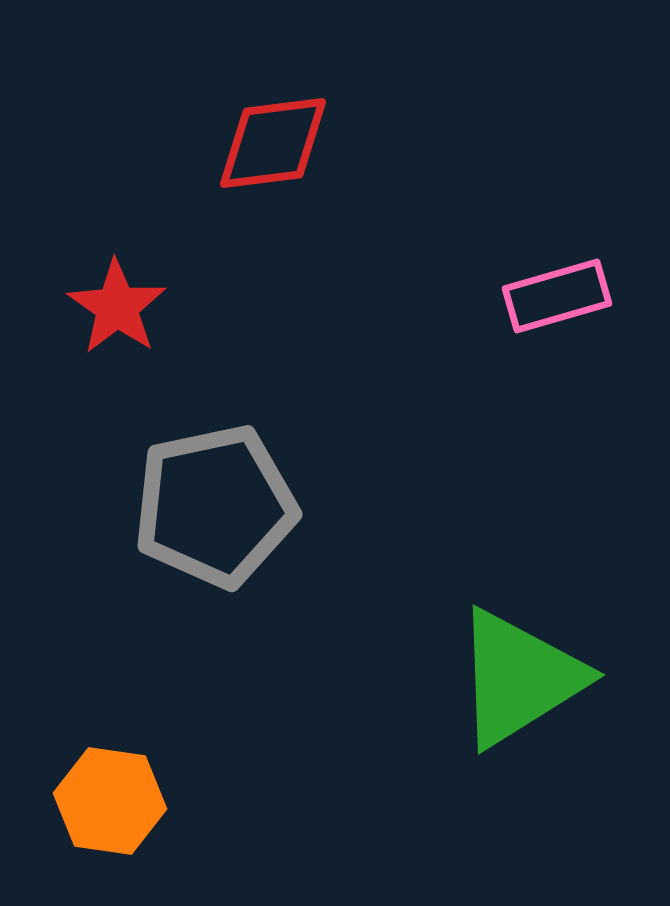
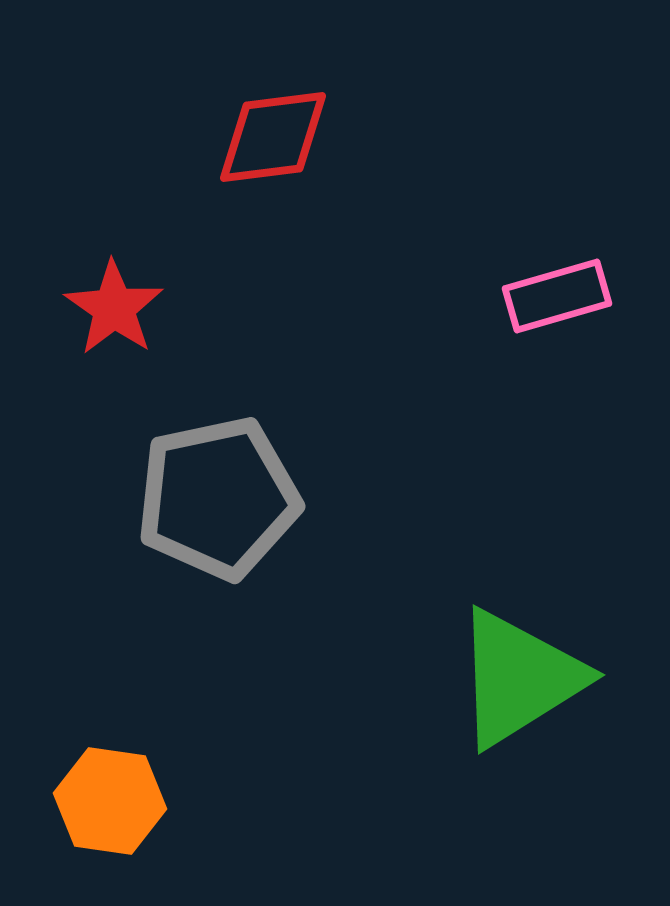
red diamond: moved 6 px up
red star: moved 3 px left, 1 px down
gray pentagon: moved 3 px right, 8 px up
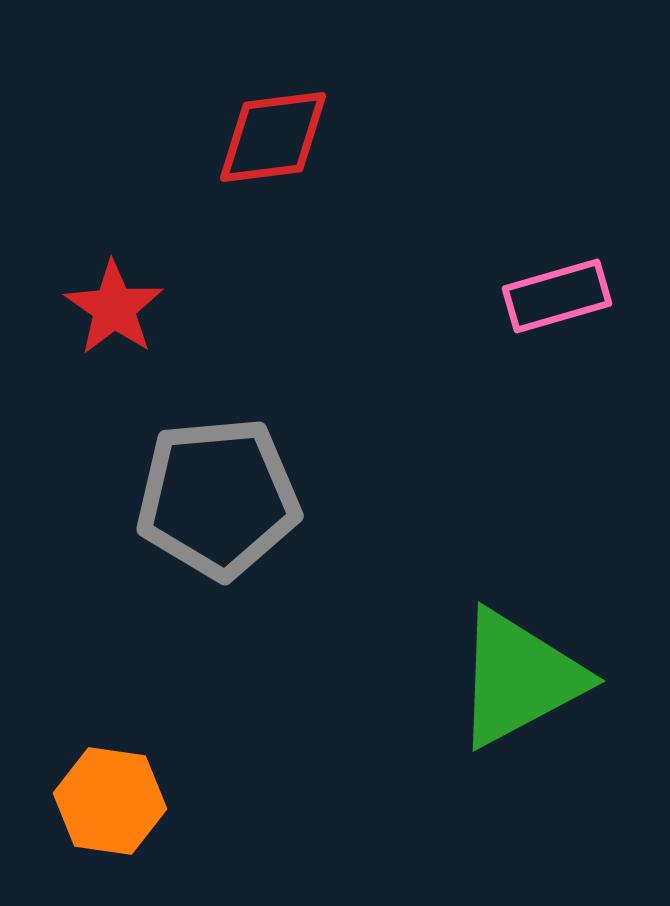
gray pentagon: rotated 7 degrees clockwise
green triangle: rotated 4 degrees clockwise
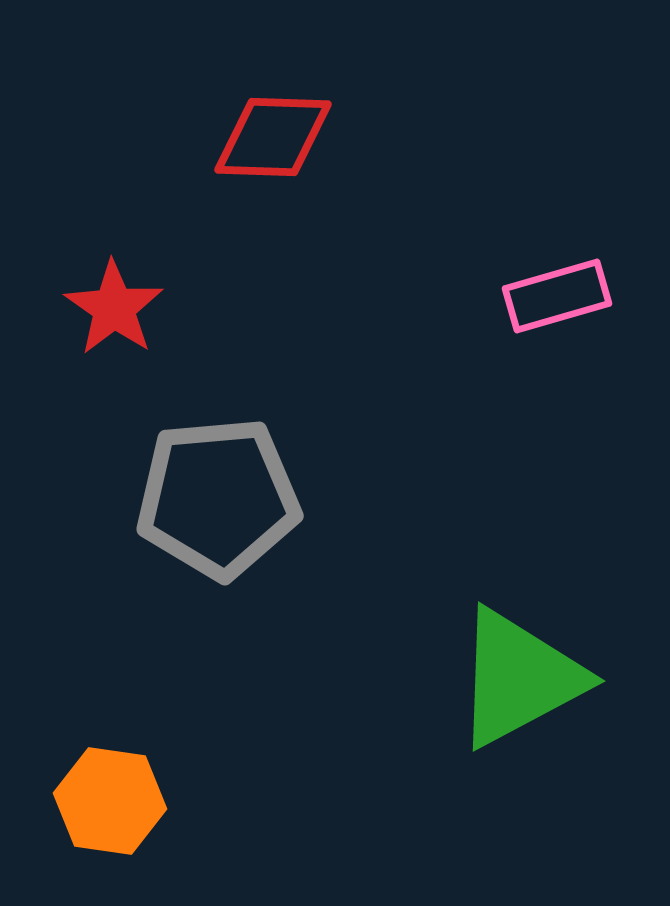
red diamond: rotated 9 degrees clockwise
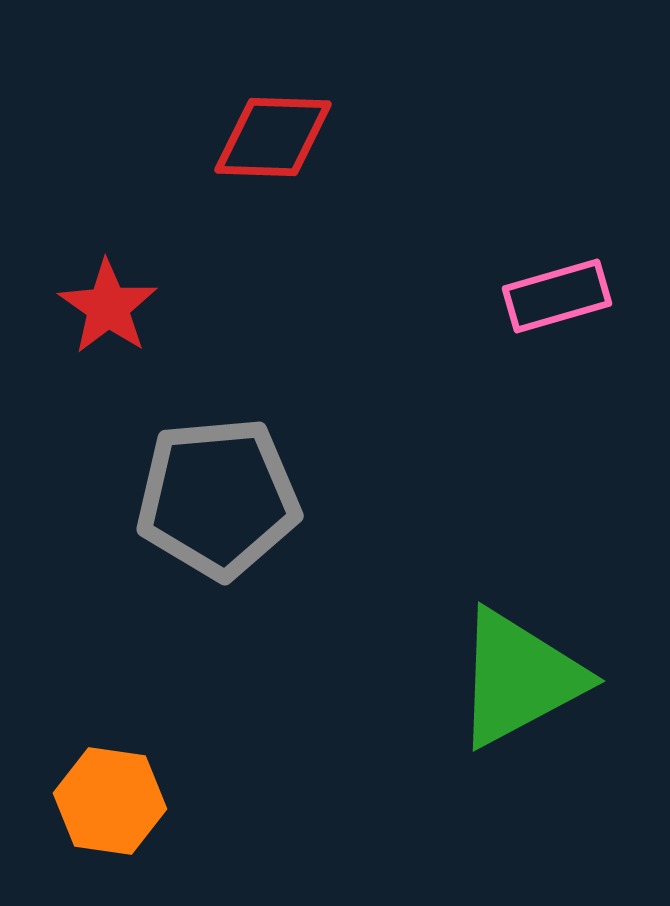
red star: moved 6 px left, 1 px up
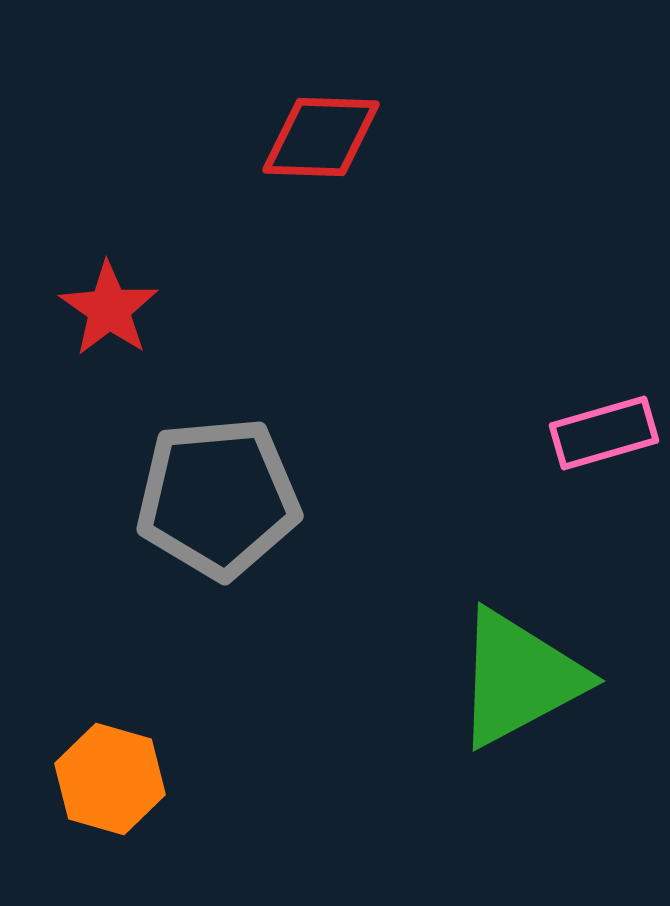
red diamond: moved 48 px right
pink rectangle: moved 47 px right, 137 px down
red star: moved 1 px right, 2 px down
orange hexagon: moved 22 px up; rotated 8 degrees clockwise
